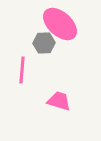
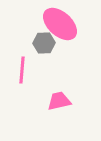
pink trapezoid: rotated 30 degrees counterclockwise
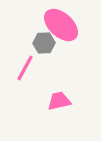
pink ellipse: moved 1 px right, 1 px down
pink line: moved 3 px right, 2 px up; rotated 24 degrees clockwise
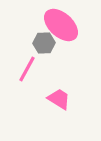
pink line: moved 2 px right, 1 px down
pink trapezoid: moved 2 px up; rotated 45 degrees clockwise
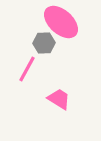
pink ellipse: moved 3 px up
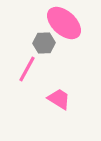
pink ellipse: moved 3 px right, 1 px down
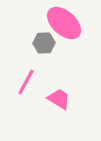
pink line: moved 1 px left, 13 px down
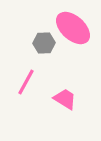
pink ellipse: moved 9 px right, 5 px down
pink trapezoid: moved 6 px right
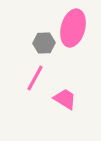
pink ellipse: rotated 63 degrees clockwise
pink line: moved 9 px right, 4 px up
